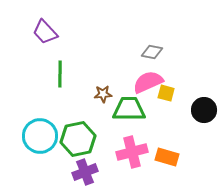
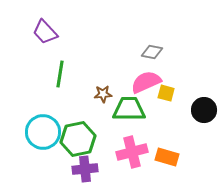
green line: rotated 8 degrees clockwise
pink semicircle: moved 2 px left
cyan circle: moved 3 px right, 4 px up
purple cross: moved 3 px up; rotated 15 degrees clockwise
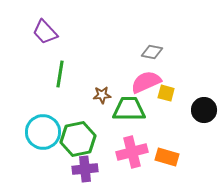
brown star: moved 1 px left, 1 px down
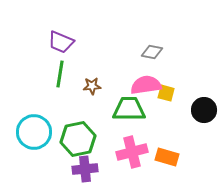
purple trapezoid: moved 16 px right, 10 px down; rotated 24 degrees counterclockwise
pink semicircle: moved 3 px down; rotated 16 degrees clockwise
brown star: moved 10 px left, 9 px up
cyan circle: moved 9 px left
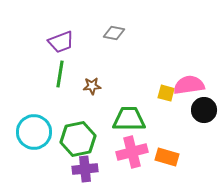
purple trapezoid: rotated 44 degrees counterclockwise
gray diamond: moved 38 px left, 19 px up
pink semicircle: moved 43 px right
green trapezoid: moved 10 px down
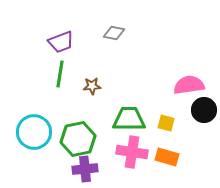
yellow square: moved 30 px down
pink cross: rotated 24 degrees clockwise
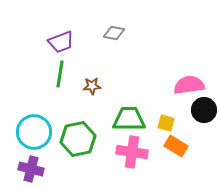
orange rectangle: moved 9 px right, 11 px up; rotated 15 degrees clockwise
purple cross: moved 54 px left; rotated 20 degrees clockwise
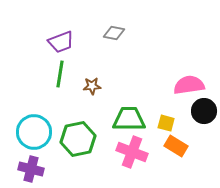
black circle: moved 1 px down
pink cross: rotated 12 degrees clockwise
